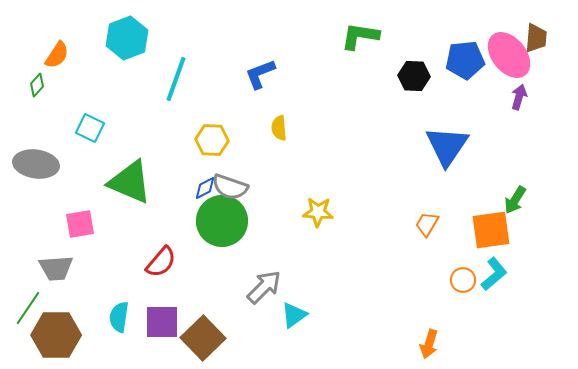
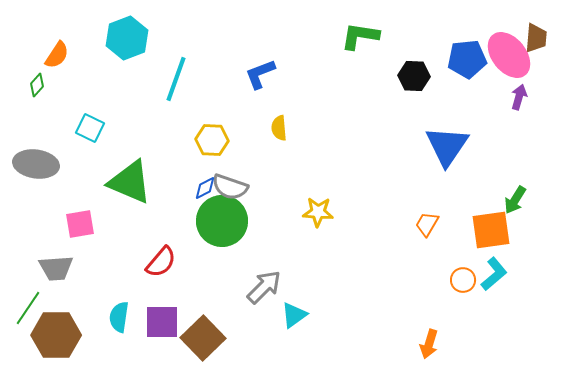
blue pentagon: moved 2 px right, 1 px up
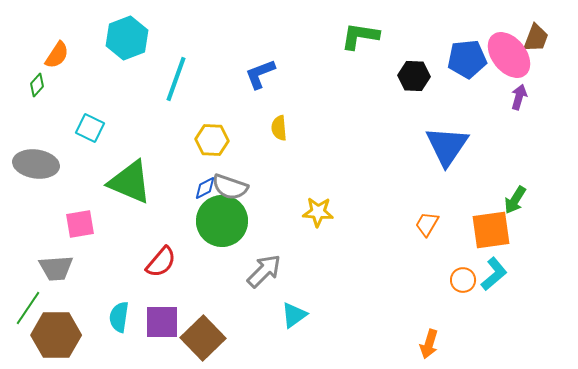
brown trapezoid: rotated 16 degrees clockwise
gray arrow: moved 16 px up
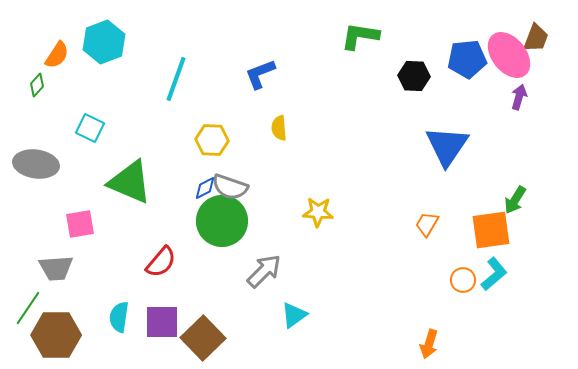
cyan hexagon: moved 23 px left, 4 px down
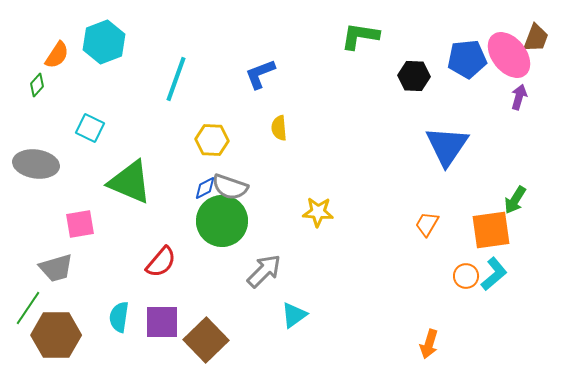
gray trapezoid: rotated 12 degrees counterclockwise
orange circle: moved 3 px right, 4 px up
brown square: moved 3 px right, 2 px down
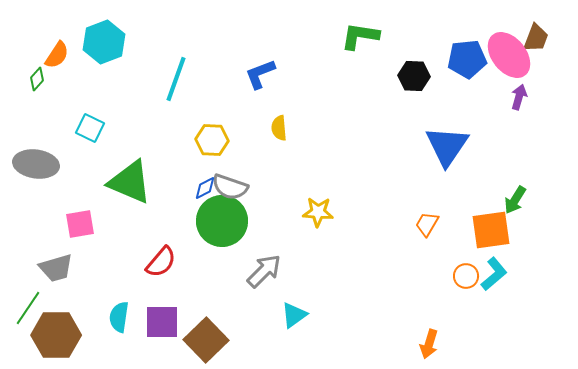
green diamond: moved 6 px up
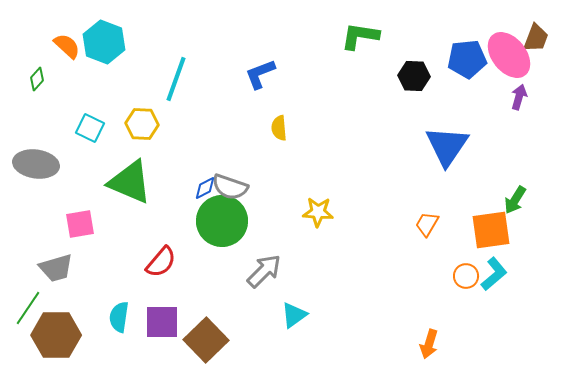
cyan hexagon: rotated 18 degrees counterclockwise
orange semicircle: moved 10 px right, 9 px up; rotated 80 degrees counterclockwise
yellow hexagon: moved 70 px left, 16 px up
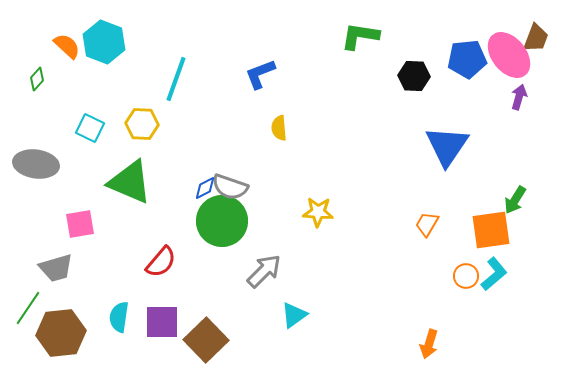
brown hexagon: moved 5 px right, 2 px up; rotated 6 degrees counterclockwise
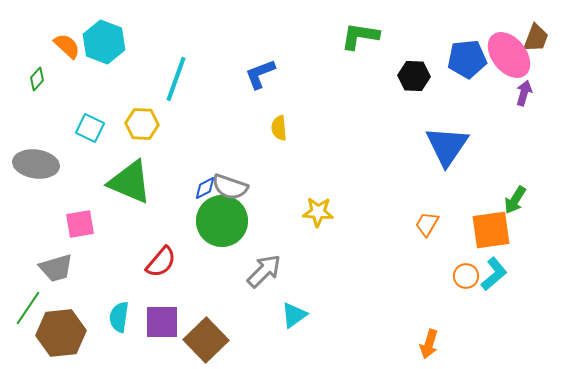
purple arrow: moved 5 px right, 4 px up
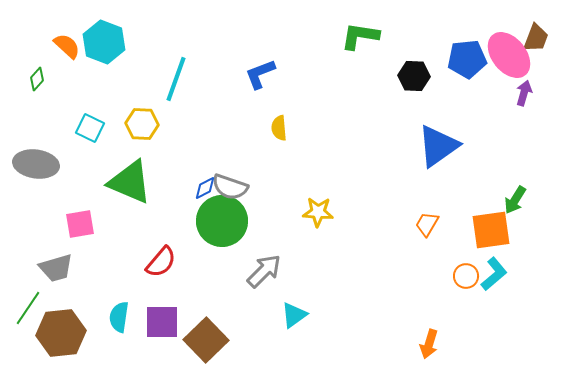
blue triangle: moved 9 px left; rotated 21 degrees clockwise
